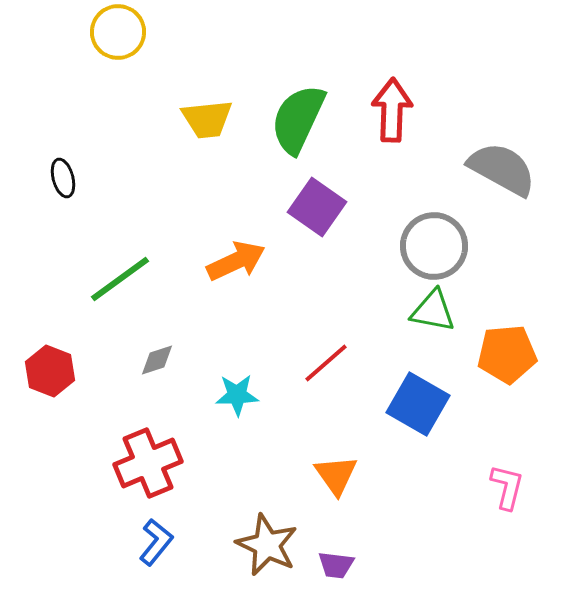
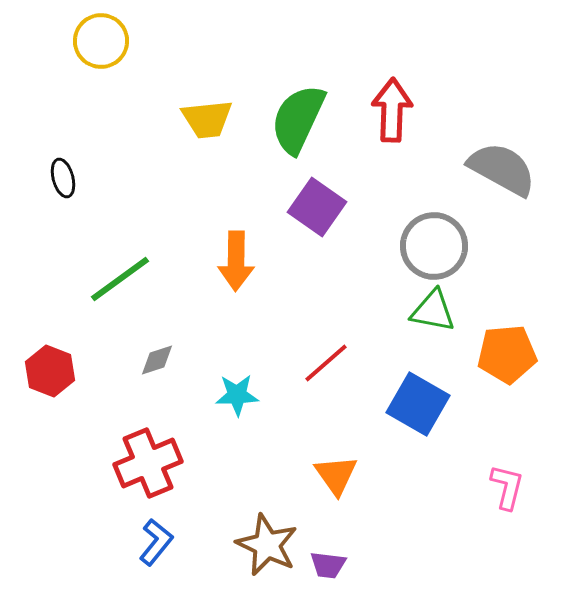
yellow circle: moved 17 px left, 9 px down
orange arrow: rotated 116 degrees clockwise
purple trapezoid: moved 8 px left
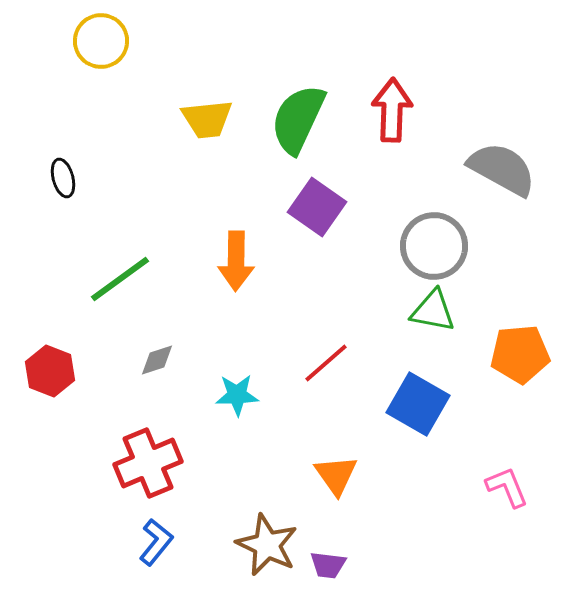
orange pentagon: moved 13 px right
pink L-shape: rotated 36 degrees counterclockwise
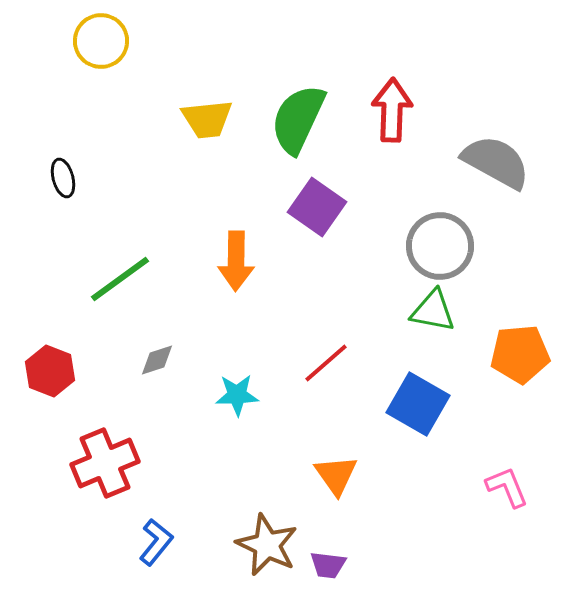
gray semicircle: moved 6 px left, 7 px up
gray circle: moved 6 px right
red cross: moved 43 px left
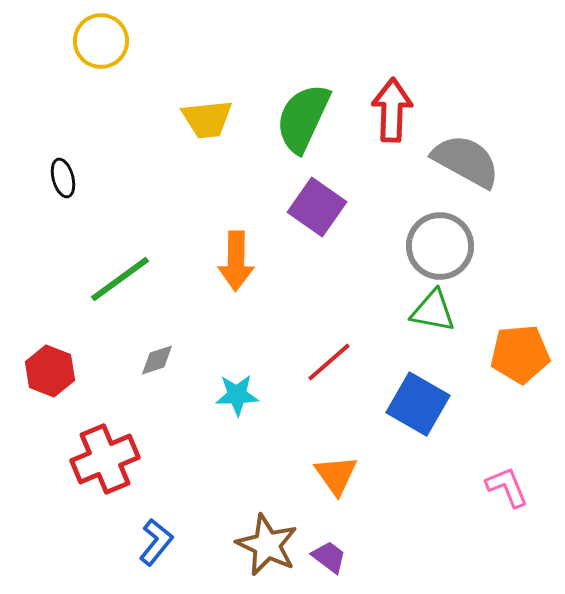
green semicircle: moved 5 px right, 1 px up
gray semicircle: moved 30 px left, 1 px up
red line: moved 3 px right, 1 px up
red cross: moved 4 px up
purple trapezoid: moved 1 px right, 8 px up; rotated 150 degrees counterclockwise
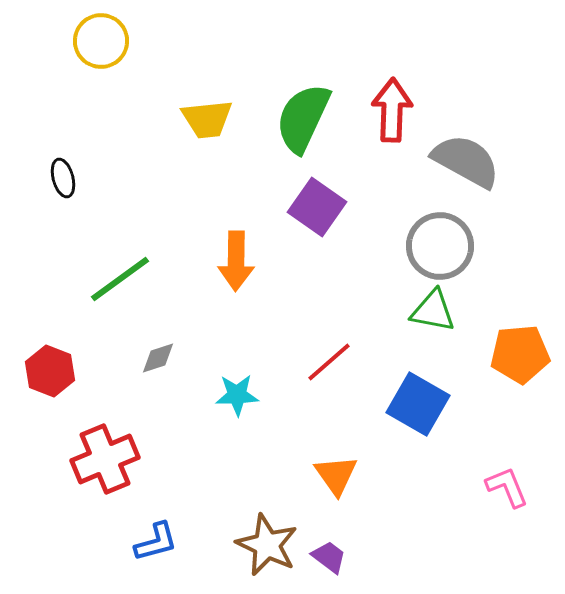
gray diamond: moved 1 px right, 2 px up
blue L-shape: rotated 36 degrees clockwise
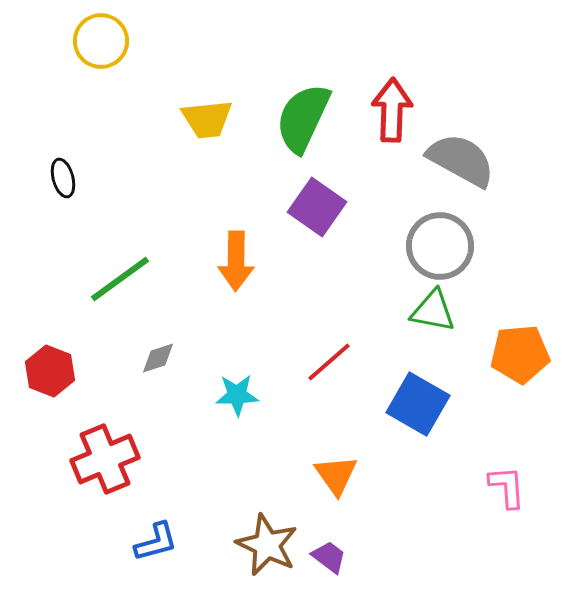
gray semicircle: moved 5 px left, 1 px up
pink L-shape: rotated 18 degrees clockwise
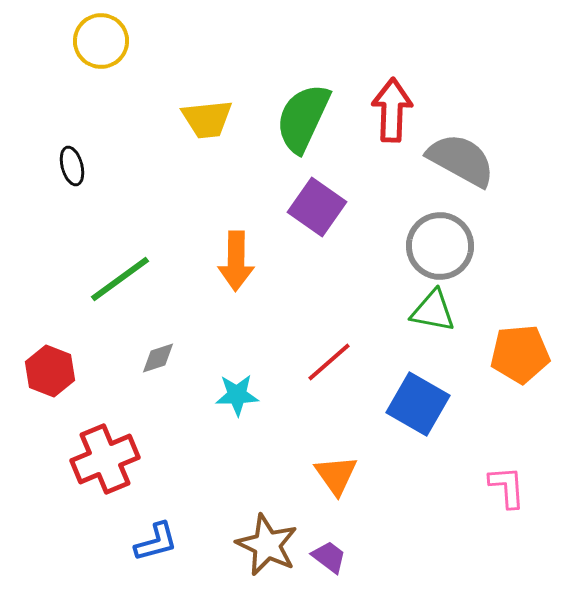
black ellipse: moved 9 px right, 12 px up
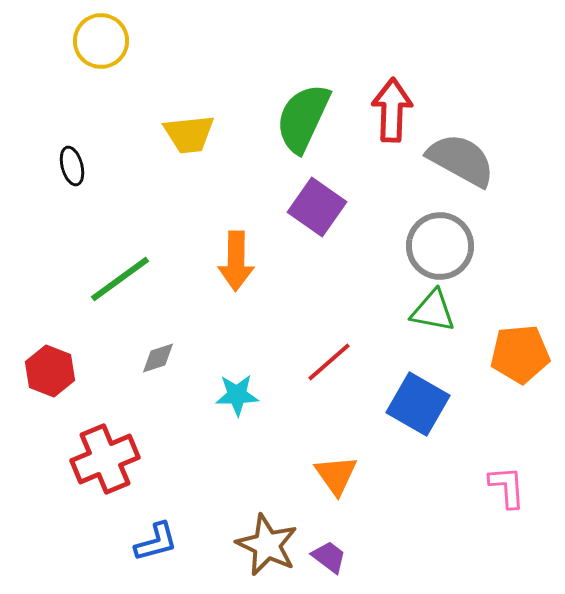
yellow trapezoid: moved 18 px left, 15 px down
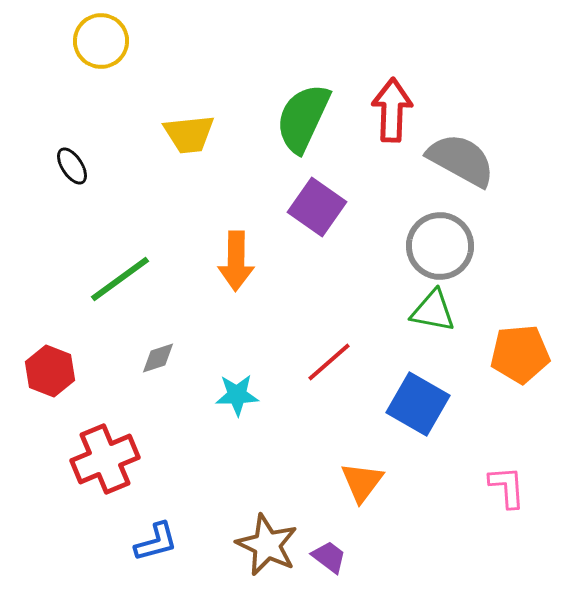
black ellipse: rotated 18 degrees counterclockwise
orange triangle: moved 26 px right, 7 px down; rotated 12 degrees clockwise
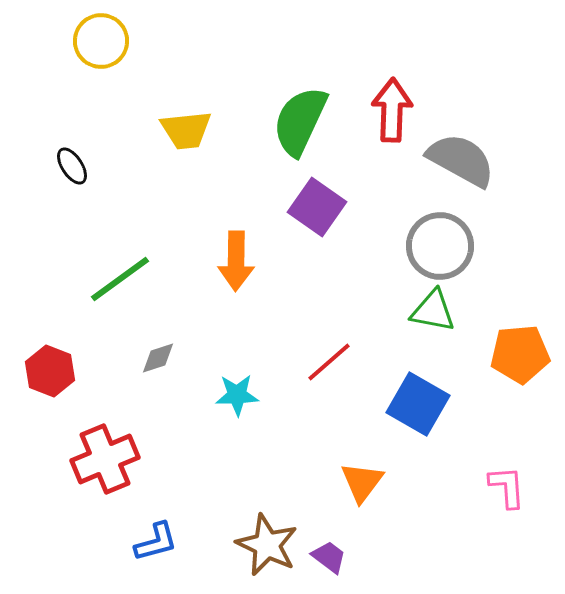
green semicircle: moved 3 px left, 3 px down
yellow trapezoid: moved 3 px left, 4 px up
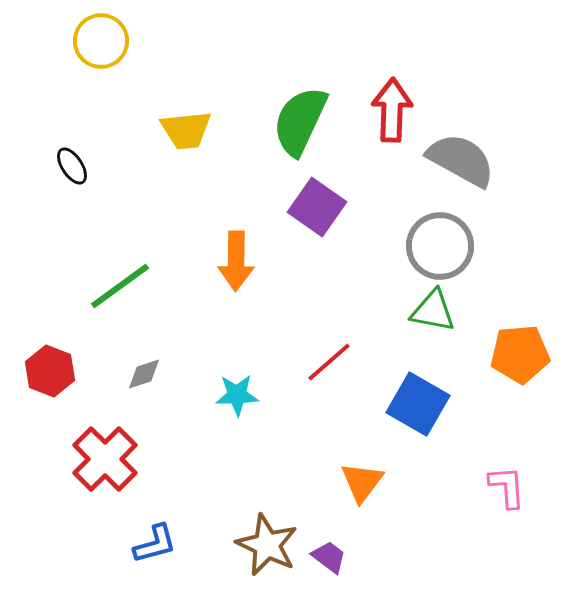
green line: moved 7 px down
gray diamond: moved 14 px left, 16 px down
red cross: rotated 22 degrees counterclockwise
blue L-shape: moved 1 px left, 2 px down
